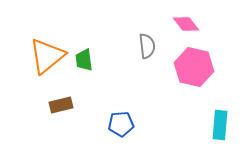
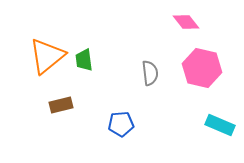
pink diamond: moved 2 px up
gray semicircle: moved 3 px right, 27 px down
pink hexagon: moved 8 px right, 1 px down
cyan rectangle: rotated 72 degrees counterclockwise
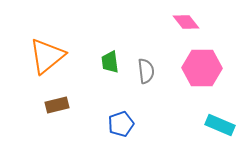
green trapezoid: moved 26 px right, 2 px down
pink hexagon: rotated 12 degrees counterclockwise
gray semicircle: moved 4 px left, 2 px up
brown rectangle: moved 4 px left
blue pentagon: rotated 15 degrees counterclockwise
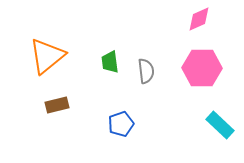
pink diamond: moved 13 px right, 3 px up; rotated 76 degrees counterclockwise
cyan rectangle: rotated 20 degrees clockwise
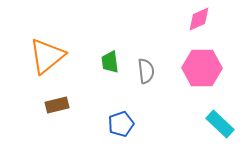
cyan rectangle: moved 1 px up
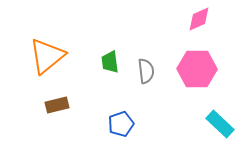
pink hexagon: moved 5 px left, 1 px down
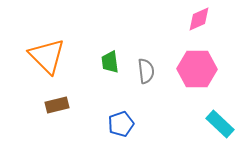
orange triangle: rotated 36 degrees counterclockwise
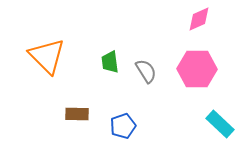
gray semicircle: rotated 25 degrees counterclockwise
brown rectangle: moved 20 px right, 9 px down; rotated 15 degrees clockwise
blue pentagon: moved 2 px right, 2 px down
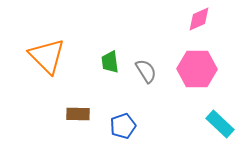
brown rectangle: moved 1 px right
